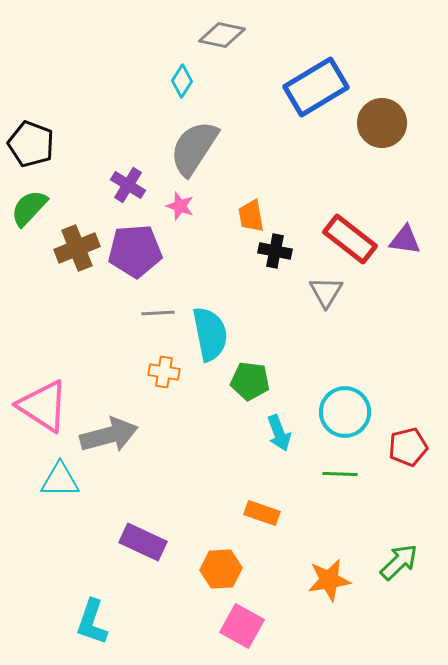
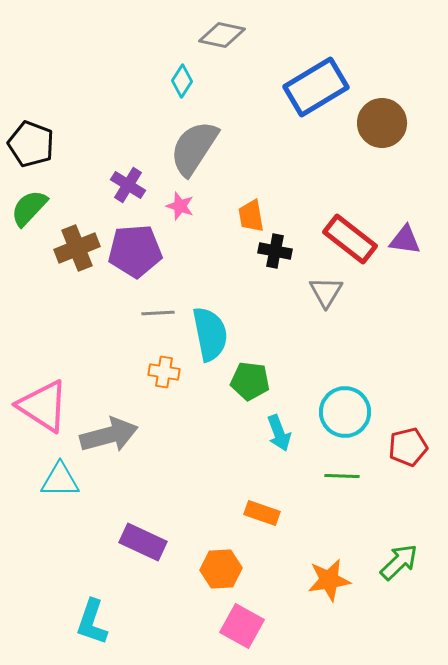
green line: moved 2 px right, 2 px down
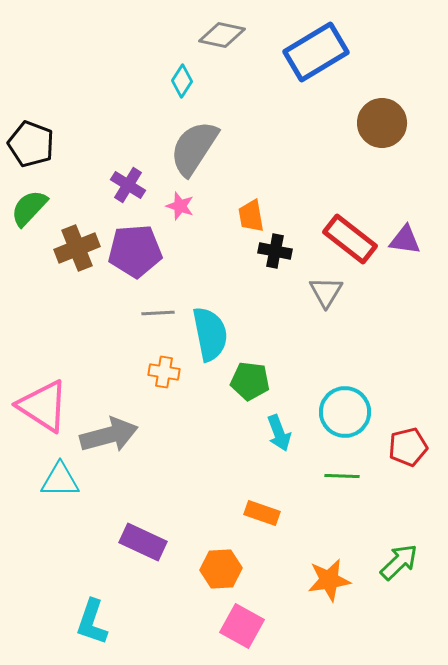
blue rectangle: moved 35 px up
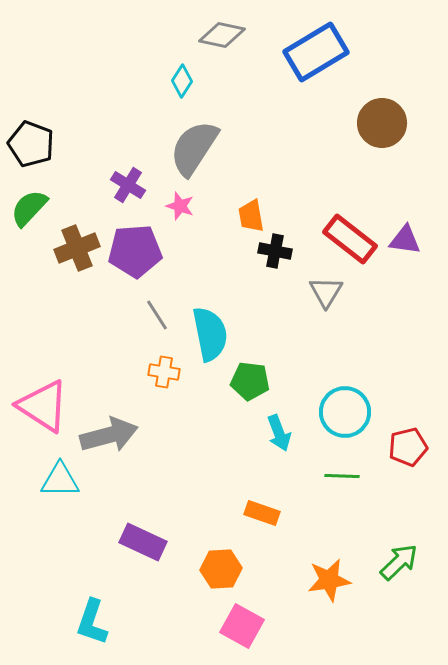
gray line: moved 1 px left, 2 px down; rotated 60 degrees clockwise
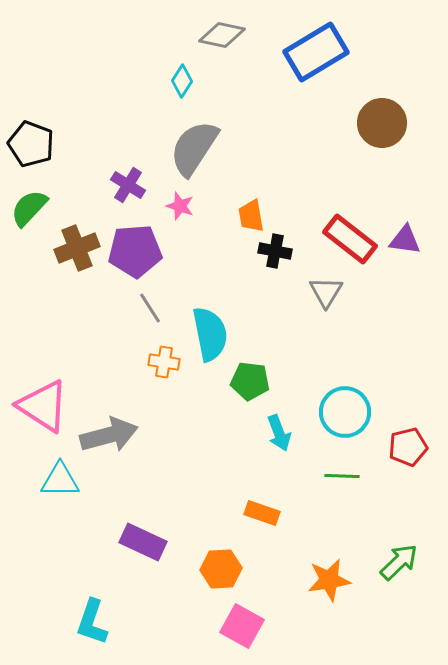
gray line: moved 7 px left, 7 px up
orange cross: moved 10 px up
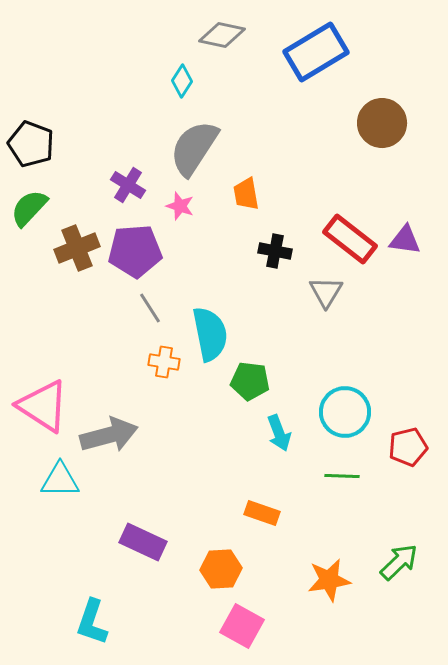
orange trapezoid: moved 5 px left, 22 px up
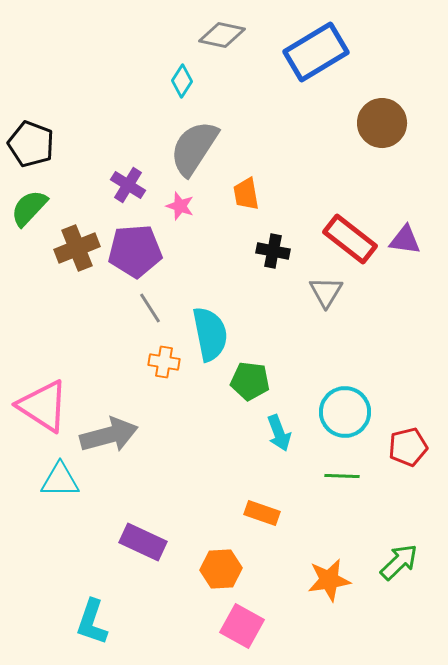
black cross: moved 2 px left
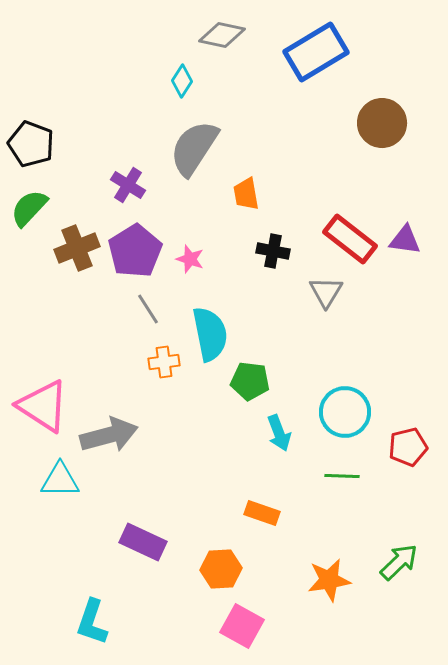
pink star: moved 10 px right, 53 px down
purple pentagon: rotated 28 degrees counterclockwise
gray line: moved 2 px left, 1 px down
orange cross: rotated 16 degrees counterclockwise
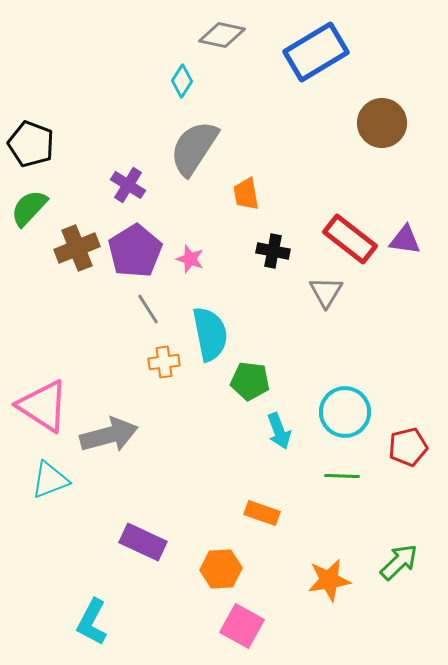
cyan arrow: moved 2 px up
cyan triangle: moved 10 px left; rotated 21 degrees counterclockwise
cyan L-shape: rotated 9 degrees clockwise
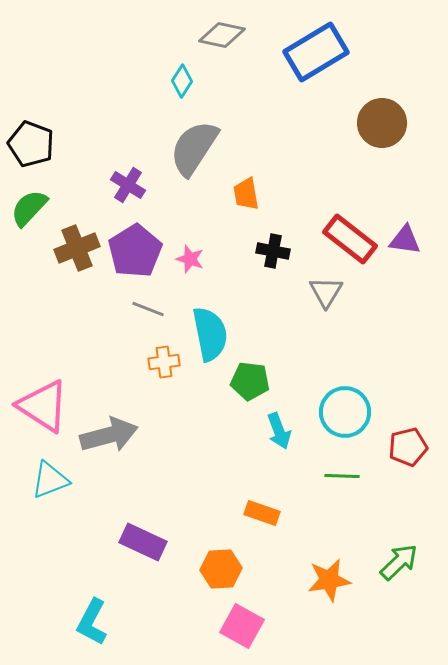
gray line: rotated 36 degrees counterclockwise
